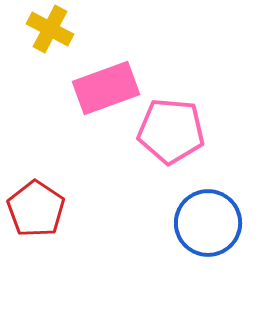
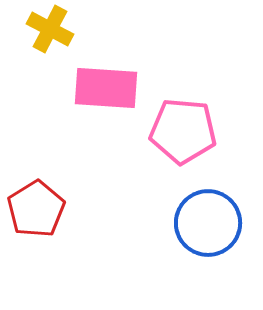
pink rectangle: rotated 24 degrees clockwise
pink pentagon: moved 12 px right
red pentagon: rotated 6 degrees clockwise
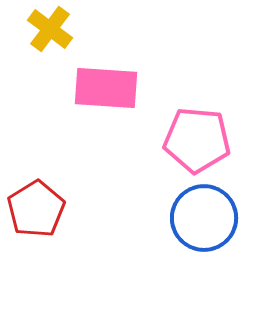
yellow cross: rotated 9 degrees clockwise
pink pentagon: moved 14 px right, 9 px down
blue circle: moved 4 px left, 5 px up
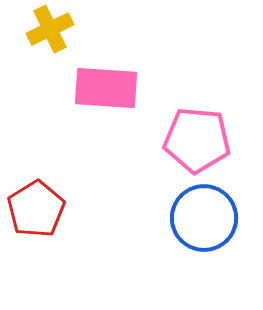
yellow cross: rotated 27 degrees clockwise
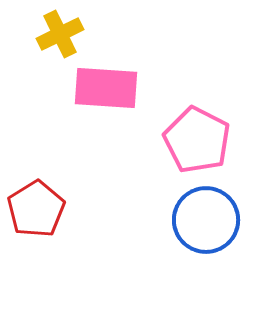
yellow cross: moved 10 px right, 5 px down
pink pentagon: rotated 22 degrees clockwise
blue circle: moved 2 px right, 2 px down
